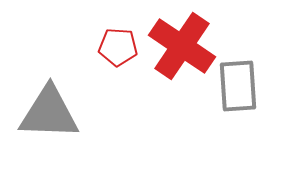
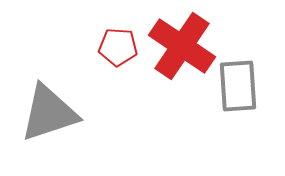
gray triangle: rotated 20 degrees counterclockwise
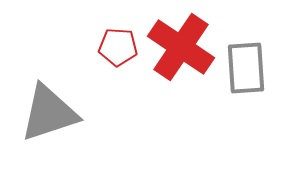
red cross: moved 1 px left, 1 px down
gray rectangle: moved 8 px right, 18 px up
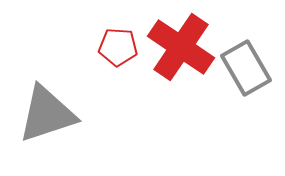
gray rectangle: rotated 26 degrees counterclockwise
gray triangle: moved 2 px left, 1 px down
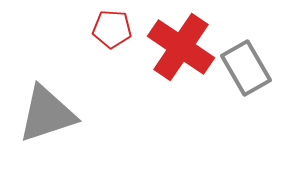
red pentagon: moved 6 px left, 18 px up
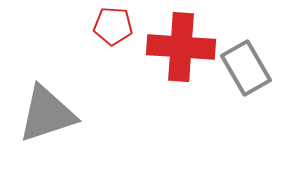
red pentagon: moved 1 px right, 3 px up
red cross: rotated 30 degrees counterclockwise
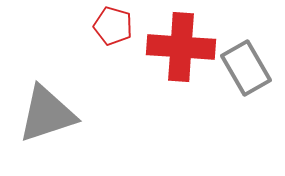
red pentagon: rotated 12 degrees clockwise
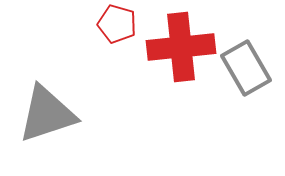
red pentagon: moved 4 px right, 2 px up
red cross: rotated 10 degrees counterclockwise
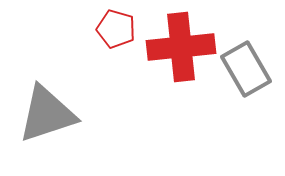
red pentagon: moved 1 px left, 5 px down
gray rectangle: moved 1 px down
